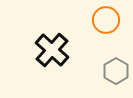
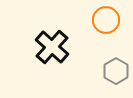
black cross: moved 3 px up
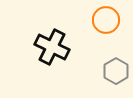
black cross: rotated 16 degrees counterclockwise
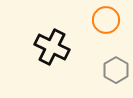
gray hexagon: moved 1 px up
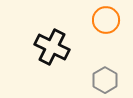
gray hexagon: moved 11 px left, 10 px down
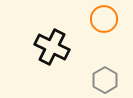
orange circle: moved 2 px left, 1 px up
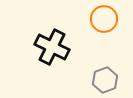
gray hexagon: rotated 10 degrees clockwise
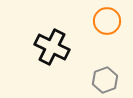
orange circle: moved 3 px right, 2 px down
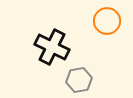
gray hexagon: moved 26 px left; rotated 10 degrees clockwise
